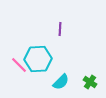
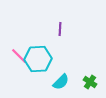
pink line: moved 9 px up
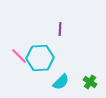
cyan hexagon: moved 2 px right, 1 px up
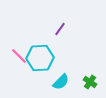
purple line: rotated 32 degrees clockwise
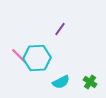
cyan hexagon: moved 3 px left
cyan semicircle: rotated 18 degrees clockwise
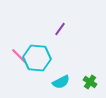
cyan hexagon: rotated 8 degrees clockwise
